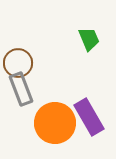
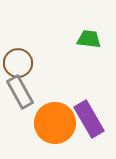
green trapezoid: rotated 60 degrees counterclockwise
gray rectangle: moved 1 px left, 3 px down; rotated 8 degrees counterclockwise
purple rectangle: moved 2 px down
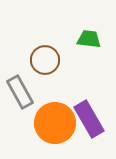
brown circle: moved 27 px right, 3 px up
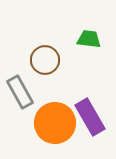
purple rectangle: moved 1 px right, 2 px up
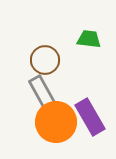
gray rectangle: moved 22 px right
orange circle: moved 1 px right, 1 px up
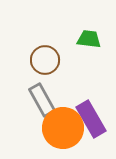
gray rectangle: moved 8 px down
purple rectangle: moved 1 px right, 2 px down
orange circle: moved 7 px right, 6 px down
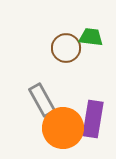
green trapezoid: moved 2 px right, 2 px up
brown circle: moved 21 px right, 12 px up
purple rectangle: moved 2 px right; rotated 39 degrees clockwise
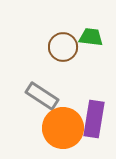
brown circle: moved 3 px left, 1 px up
gray rectangle: moved 4 px up; rotated 28 degrees counterclockwise
purple rectangle: moved 1 px right
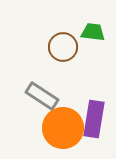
green trapezoid: moved 2 px right, 5 px up
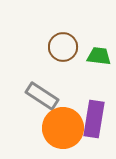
green trapezoid: moved 6 px right, 24 px down
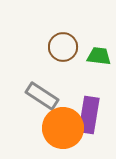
purple rectangle: moved 5 px left, 4 px up
